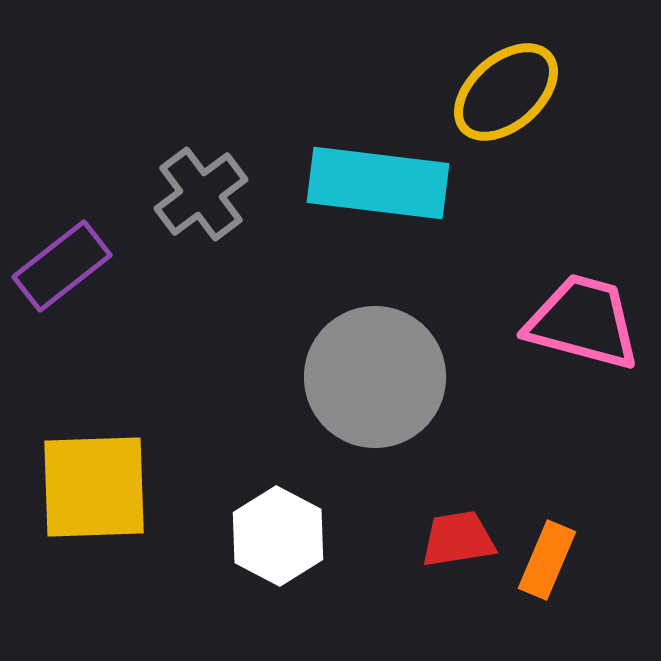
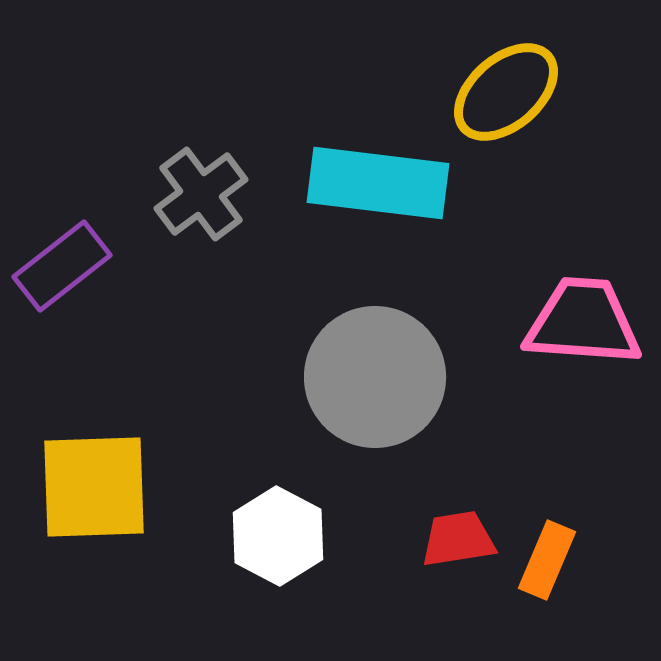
pink trapezoid: rotated 11 degrees counterclockwise
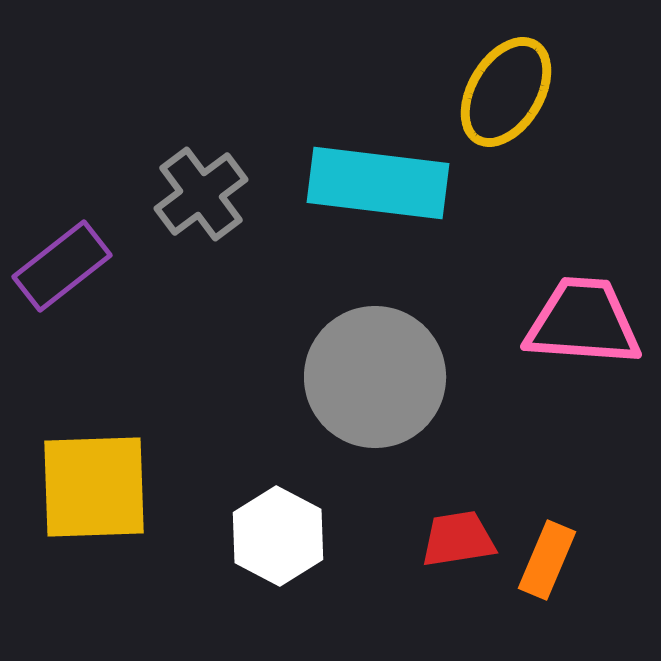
yellow ellipse: rotated 18 degrees counterclockwise
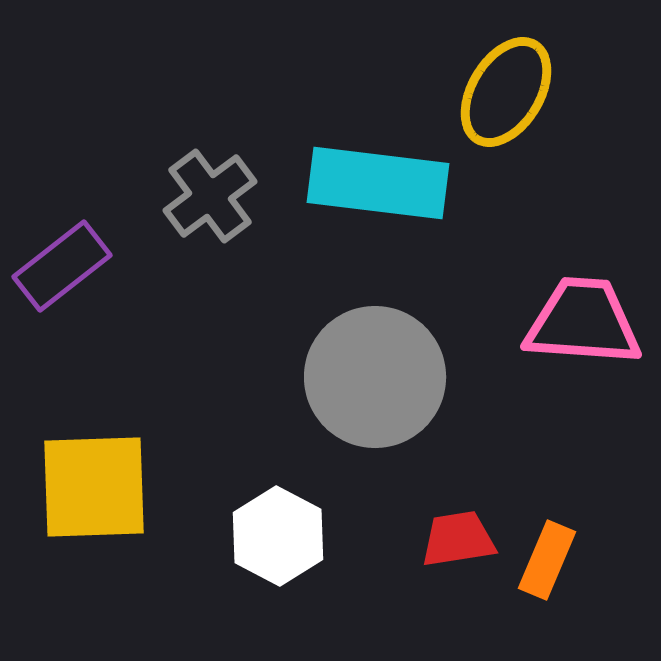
gray cross: moved 9 px right, 2 px down
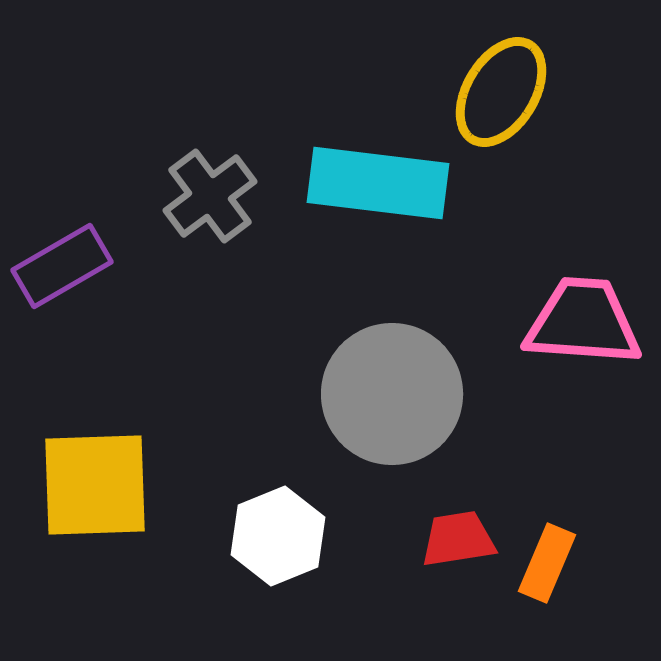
yellow ellipse: moved 5 px left
purple rectangle: rotated 8 degrees clockwise
gray circle: moved 17 px right, 17 px down
yellow square: moved 1 px right, 2 px up
white hexagon: rotated 10 degrees clockwise
orange rectangle: moved 3 px down
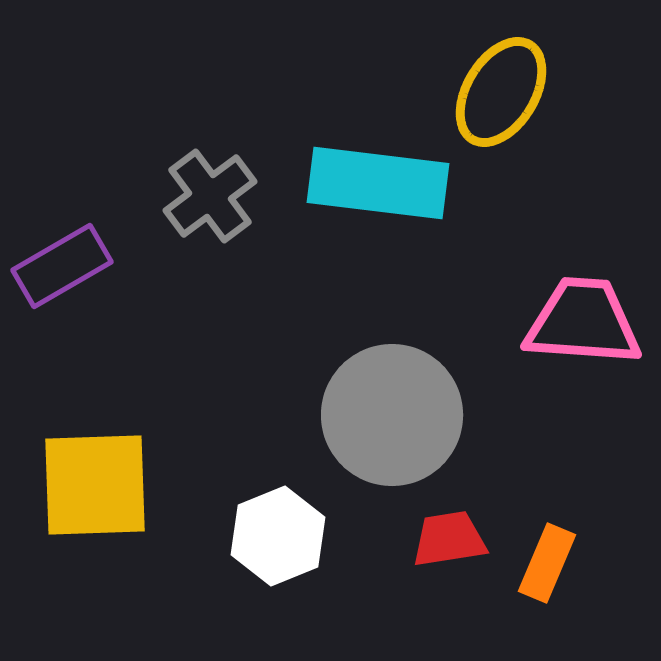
gray circle: moved 21 px down
red trapezoid: moved 9 px left
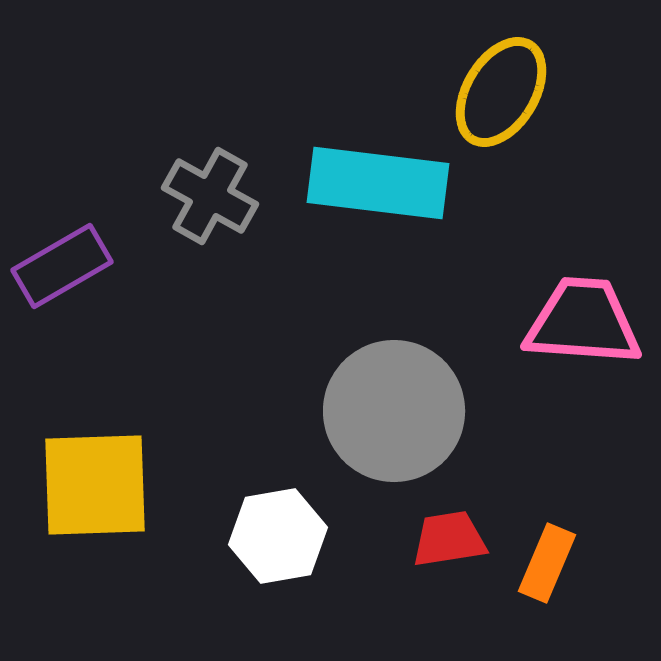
gray cross: rotated 24 degrees counterclockwise
gray circle: moved 2 px right, 4 px up
white hexagon: rotated 12 degrees clockwise
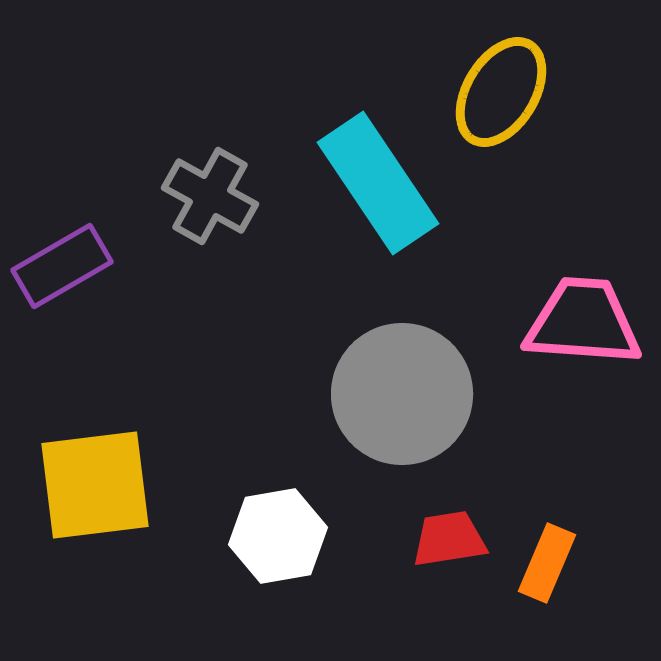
cyan rectangle: rotated 49 degrees clockwise
gray circle: moved 8 px right, 17 px up
yellow square: rotated 5 degrees counterclockwise
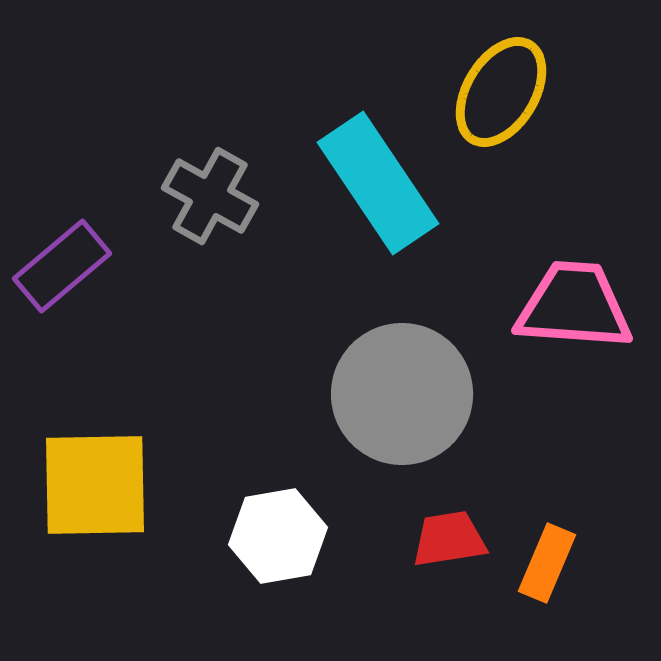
purple rectangle: rotated 10 degrees counterclockwise
pink trapezoid: moved 9 px left, 16 px up
yellow square: rotated 6 degrees clockwise
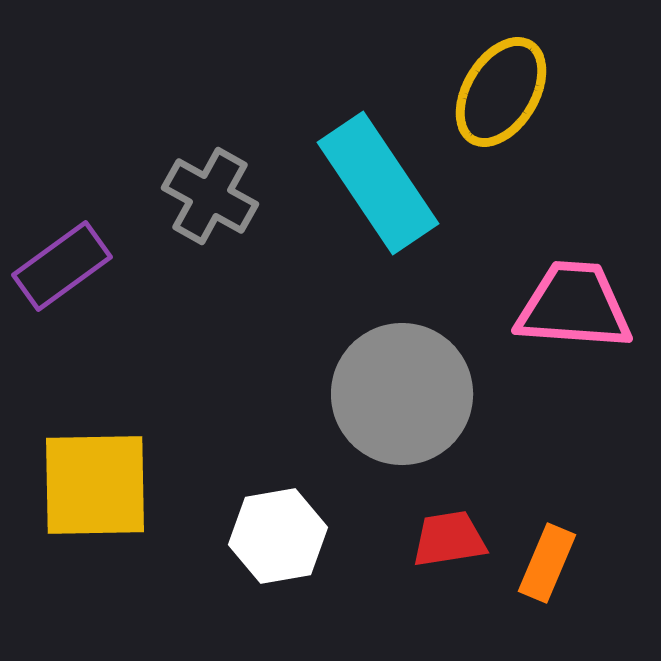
purple rectangle: rotated 4 degrees clockwise
